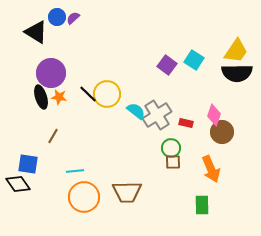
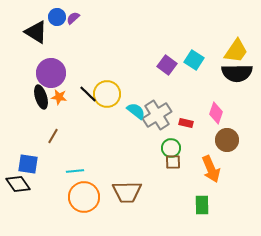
pink diamond: moved 2 px right, 2 px up
brown circle: moved 5 px right, 8 px down
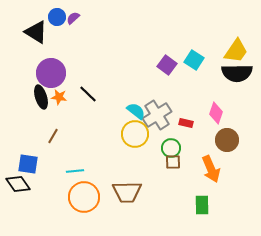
yellow circle: moved 28 px right, 40 px down
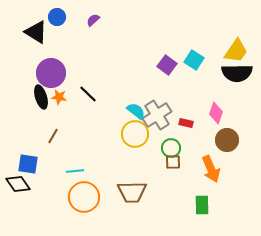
purple semicircle: moved 20 px right, 2 px down
brown trapezoid: moved 5 px right
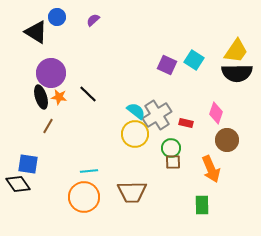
purple square: rotated 12 degrees counterclockwise
brown line: moved 5 px left, 10 px up
cyan line: moved 14 px right
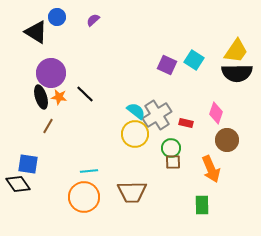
black line: moved 3 px left
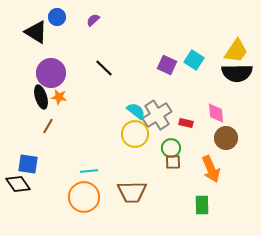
black line: moved 19 px right, 26 px up
pink diamond: rotated 25 degrees counterclockwise
brown circle: moved 1 px left, 2 px up
